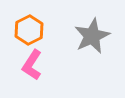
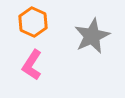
orange hexagon: moved 4 px right, 8 px up; rotated 8 degrees counterclockwise
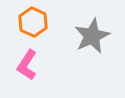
pink L-shape: moved 5 px left
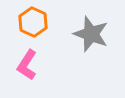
gray star: moved 1 px left, 2 px up; rotated 27 degrees counterclockwise
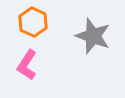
gray star: moved 2 px right, 2 px down
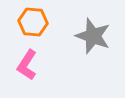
orange hexagon: rotated 20 degrees counterclockwise
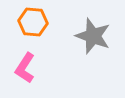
pink L-shape: moved 2 px left, 3 px down
